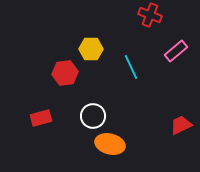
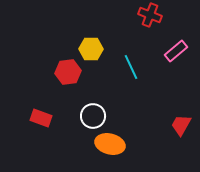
red hexagon: moved 3 px right, 1 px up
red rectangle: rotated 35 degrees clockwise
red trapezoid: rotated 35 degrees counterclockwise
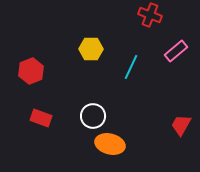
cyan line: rotated 50 degrees clockwise
red hexagon: moved 37 px left, 1 px up; rotated 15 degrees counterclockwise
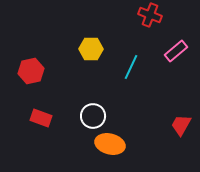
red hexagon: rotated 10 degrees clockwise
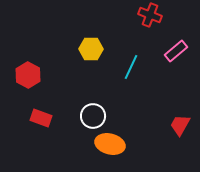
red hexagon: moved 3 px left, 4 px down; rotated 20 degrees counterclockwise
red trapezoid: moved 1 px left
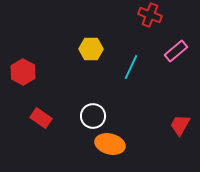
red hexagon: moved 5 px left, 3 px up
red rectangle: rotated 15 degrees clockwise
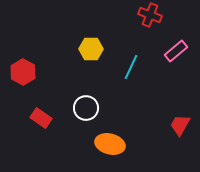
white circle: moved 7 px left, 8 px up
